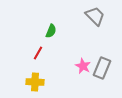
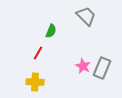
gray trapezoid: moved 9 px left
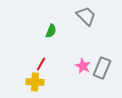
red line: moved 3 px right, 11 px down
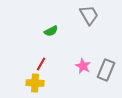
gray trapezoid: moved 3 px right, 1 px up; rotated 15 degrees clockwise
green semicircle: rotated 40 degrees clockwise
gray rectangle: moved 4 px right, 2 px down
yellow cross: moved 1 px down
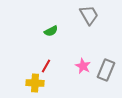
red line: moved 5 px right, 2 px down
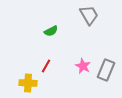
yellow cross: moved 7 px left
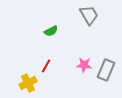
pink star: moved 1 px right, 1 px up; rotated 21 degrees counterclockwise
yellow cross: rotated 30 degrees counterclockwise
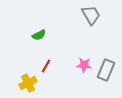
gray trapezoid: moved 2 px right
green semicircle: moved 12 px left, 4 px down
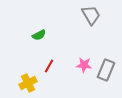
red line: moved 3 px right
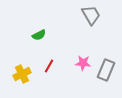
pink star: moved 1 px left, 2 px up
yellow cross: moved 6 px left, 9 px up
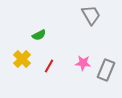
yellow cross: moved 15 px up; rotated 18 degrees counterclockwise
